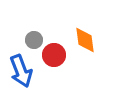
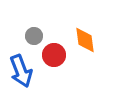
gray circle: moved 4 px up
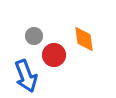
orange diamond: moved 1 px left, 1 px up
blue arrow: moved 5 px right, 5 px down
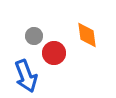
orange diamond: moved 3 px right, 4 px up
red circle: moved 2 px up
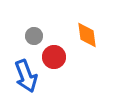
red circle: moved 4 px down
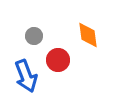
orange diamond: moved 1 px right
red circle: moved 4 px right, 3 px down
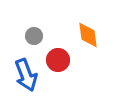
blue arrow: moved 1 px up
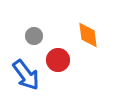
blue arrow: rotated 16 degrees counterclockwise
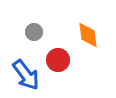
gray circle: moved 4 px up
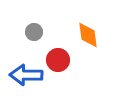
blue arrow: rotated 128 degrees clockwise
